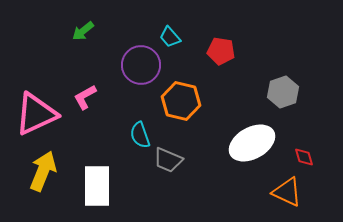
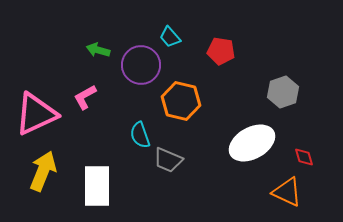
green arrow: moved 15 px right, 19 px down; rotated 55 degrees clockwise
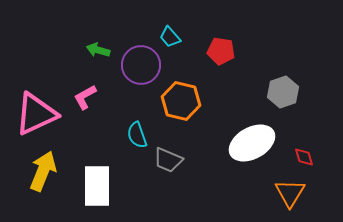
cyan semicircle: moved 3 px left
orange triangle: moved 3 px right, 1 px down; rotated 36 degrees clockwise
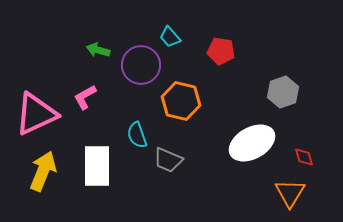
white rectangle: moved 20 px up
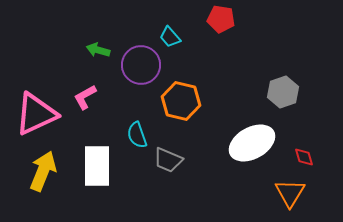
red pentagon: moved 32 px up
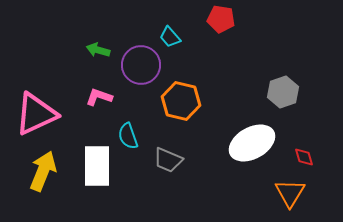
pink L-shape: moved 14 px right; rotated 48 degrees clockwise
cyan semicircle: moved 9 px left, 1 px down
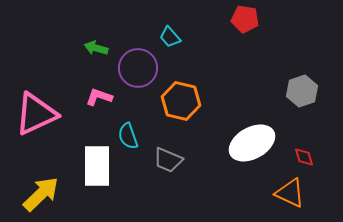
red pentagon: moved 24 px right
green arrow: moved 2 px left, 2 px up
purple circle: moved 3 px left, 3 px down
gray hexagon: moved 19 px right, 1 px up
yellow arrow: moved 2 px left, 23 px down; rotated 24 degrees clockwise
orange triangle: rotated 36 degrees counterclockwise
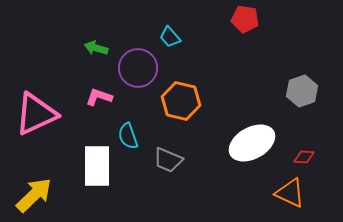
red diamond: rotated 70 degrees counterclockwise
yellow arrow: moved 7 px left, 1 px down
